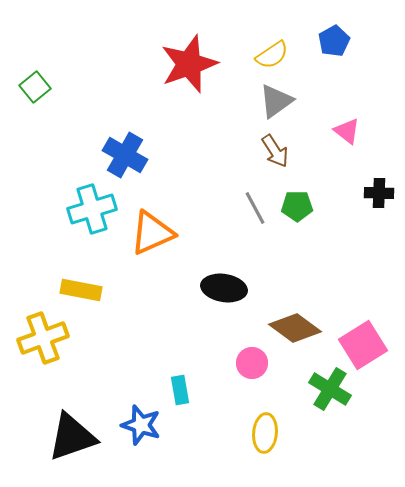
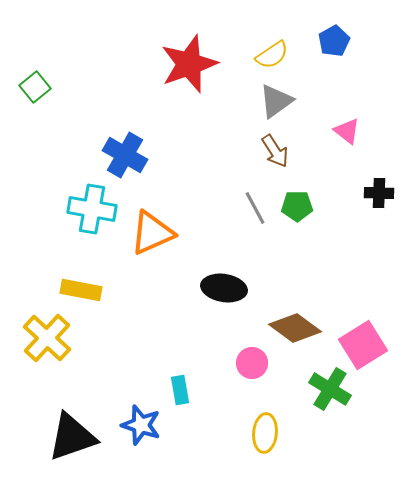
cyan cross: rotated 27 degrees clockwise
yellow cross: moved 4 px right; rotated 27 degrees counterclockwise
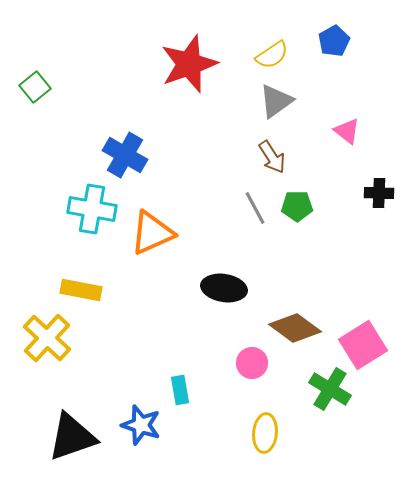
brown arrow: moved 3 px left, 6 px down
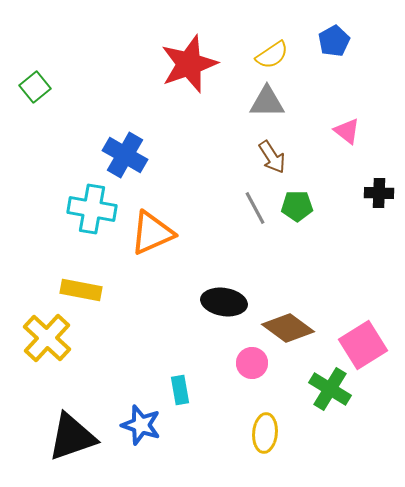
gray triangle: moved 9 px left, 1 px down; rotated 36 degrees clockwise
black ellipse: moved 14 px down
brown diamond: moved 7 px left
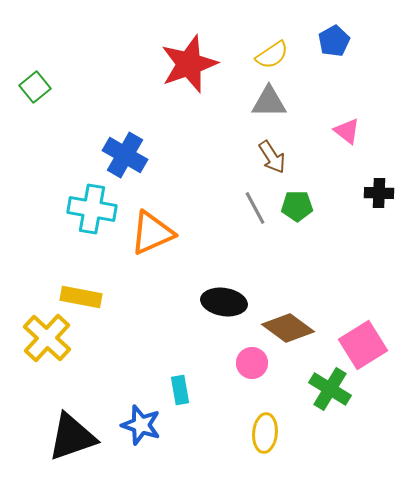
gray triangle: moved 2 px right
yellow rectangle: moved 7 px down
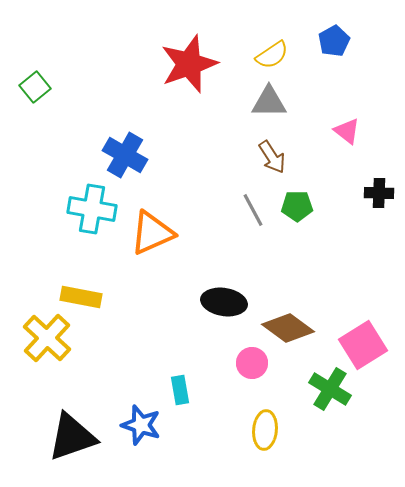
gray line: moved 2 px left, 2 px down
yellow ellipse: moved 3 px up
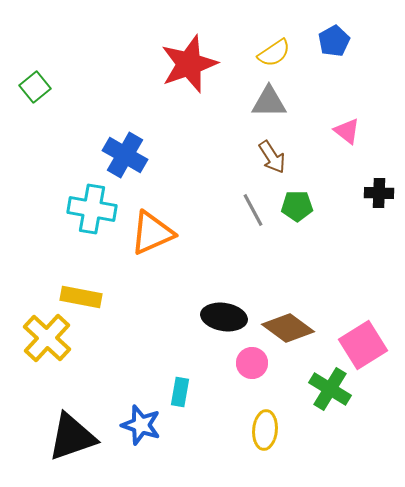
yellow semicircle: moved 2 px right, 2 px up
black ellipse: moved 15 px down
cyan rectangle: moved 2 px down; rotated 20 degrees clockwise
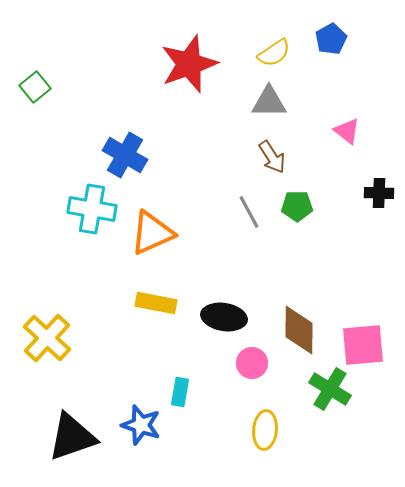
blue pentagon: moved 3 px left, 2 px up
gray line: moved 4 px left, 2 px down
yellow rectangle: moved 75 px right, 6 px down
brown diamond: moved 11 px right, 2 px down; rotated 54 degrees clockwise
pink square: rotated 27 degrees clockwise
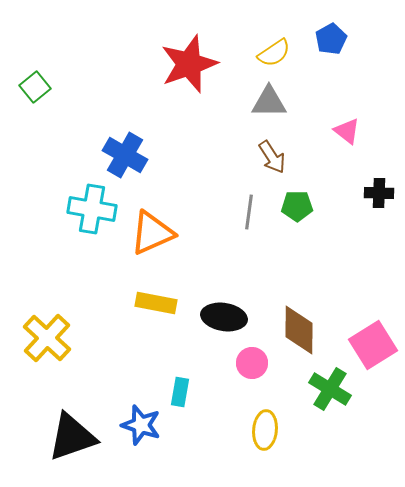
gray line: rotated 36 degrees clockwise
pink square: moved 10 px right; rotated 27 degrees counterclockwise
